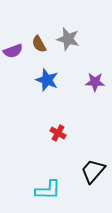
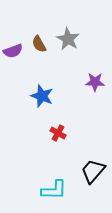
gray star: rotated 15 degrees clockwise
blue star: moved 5 px left, 16 px down
cyan L-shape: moved 6 px right
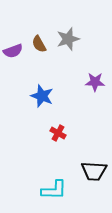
gray star: rotated 25 degrees clockwise
black trapezoid: moved 1 px right; rotated 128 degrees counterclockwise
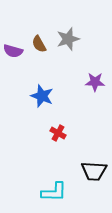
purple semicircle: rotated 36 degrees clockwise
cyan L-shape: moved 2 px down
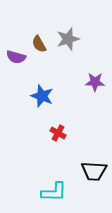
purple semicircle: moved 3 px right, 6 px down
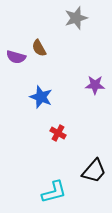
gray star: moved 8 px right, 21 px up
brown semicircle: moved 4 px down
purple star: moved 3 px down
blue star: moved 1 px left, 1 px down
black trapezoid: rotated 52 degrees counterclockwise
cyan L-shape: rotated 16 degrees counterclockwise
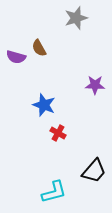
blue star: moved 3 px right, 8 px down
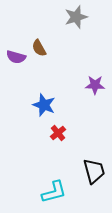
gray star: moved 1 px up
red cross: rotated 21 degrees clockwise
black trapezoid: rotated 56 degrees counterclockwise
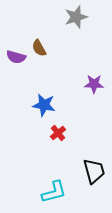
purple star: moved 1 px left, 1 px up
blue star: rotated 10 degrees counterclockwise
